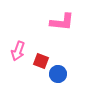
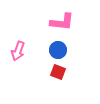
red square: moved 17 px right, 11 px down
blue circle: moved 24 px up
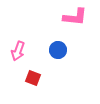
pink L-shape: moved 13 px right, 5 px up
red square: moved 25 px left, 6 px down
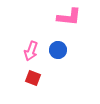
pink L-shape: moved 6 px left
pink arrow: moved 13 px right
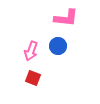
pink L-shape: moved 3 px left, 1 px down
blue circle: moved 4 px up
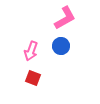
pink L-shape: moved 1 px left; rotated 35 degrees counterclockwise
blue circle: moved 3 px right
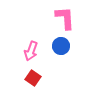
pink L-shape: rotated 65 degrees counterclockwise
red square: rotated 14 degrees clockwise
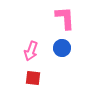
blue circle: moved 1 px right, 2 px down
red square: rotated 28 degrees counterclockwise
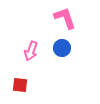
pink L-shape: rotated 15 degrees counterclockwise
red square: moved 13 px left, 7 px down
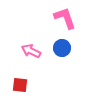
pink arrow: rotated 96 degrees clockwise
